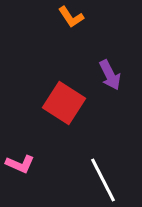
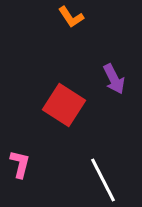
purple arrow: moved 4 px right, 4 px down
red square: moved 2 px down
pink L-shape: rotated 100 degrees counterclockwise
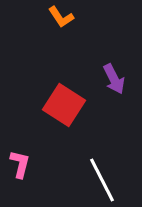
orange L-shape: moved 10 px left
white line: moved 1 px left
